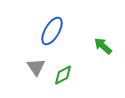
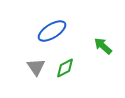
blue ellipse: rotated 28 degrees clockwise
green diamond: moved 2 px right, 7 px up
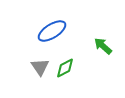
gray triangle: moved 4 px right
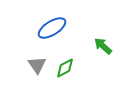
blue ellipse: moved 3 px up
gray triangle: moved 3 px left, 2 px up
